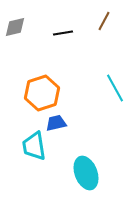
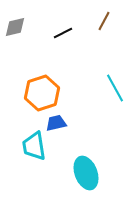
black line: rotated 18 degrees counterclockwise
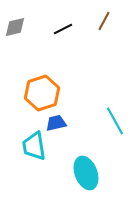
black line: moved 4 px up
cyan line: moved 33 px down
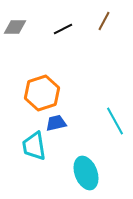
gray diamond: rotated 15 degrees clockwise
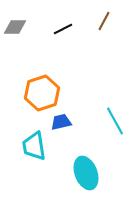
blue trapezoid: moved 5 px right, 1 px up
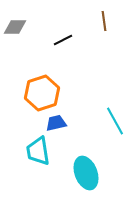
brown line: rotated 36 degrees counterclockwise
black line: moved 11 px down
blue trapezoid: moved 5 px left, 1 px down
cyan trapezoid: moved 4 px right, 5 px down
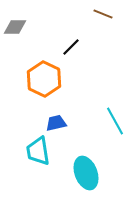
brown line: moved 1 px left, 7 px up; rotated 60 degrees counterclockwise
black line: moved 8 px right, 7 px down; rotated 18 degrees counterclockwise
orange hexagon: moved 2 px right, 14 px up; rotated 16 degrees counterclockwise
